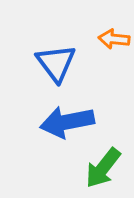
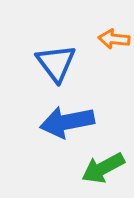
green arrow: rotated 24 degrees clockwise
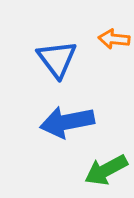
blue triangle: moved 1 px right, 4 px up
green arrow: moved 3 px right, 2 px down
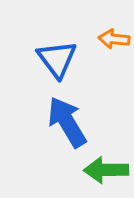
blue arrow: rotated 70 degrees clockwise
green arrow: rotated 27 degrees clockwise
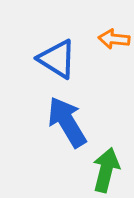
blue triangle: rotated 21 degrees counterclockwise
green arrow: rotated 105 degrees clockwise
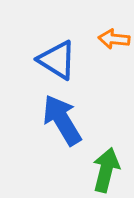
blue triangle: moved 1 px down
blue arrow: moved 5 px left, 2 px up
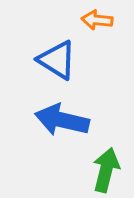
orange arrow: moved 17 px left, 19 px up
blue arrow: rotated 46 degrees counterclockwise
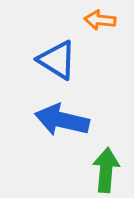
orange arrow: moved 3 px right
green arrow: rotated 9 degrees counterclockwise
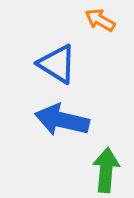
orange arrow: rotated 24 degrees clockwise
blue triangle: moved 4 px down
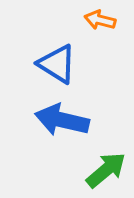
orange arrow: rotated 16 degrees counterclockwise
green arrow: rotated 45 degrees clockwise
